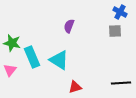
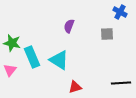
gray square: moved 8 px left, 3 px down
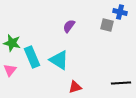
blue cross: rotated 16 degrees counterclockwise
purple semicircle: rotated 16 degrees clockwise
gray square: moved 9 px up; rotated 16 degrees clockwise
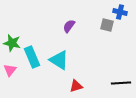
red triangle: moved 1 px right, 1 px up
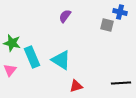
purple semicircle: moved 4 px left, 10 px up
cyan triangle: moved 2 px right
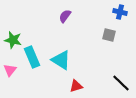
gray square: moved 2 px right, 10 px down
green star: moved 1 px right, 3 px up
black line: rotated 48 degrees clockwise
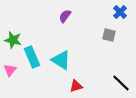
blue cross: rotated 32 degrees clockwise
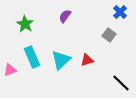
gray square: rotated 24 degrees clockwise
green star: moved 12 px right, 16 px up; rotated 18 degrees clockwise
cyan triangle: rotated 45 degrees clockwise
pink triangle: rotated 32 degrees clockwise
red triangle: moved 11 px right, 26 px up
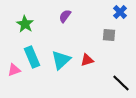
gray square: rotated 32 degrees counterclockwise
pink triangle: moved 4 px right
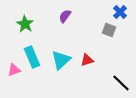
gray square: moved 5 px up; rotated 16 degrees clockwise
